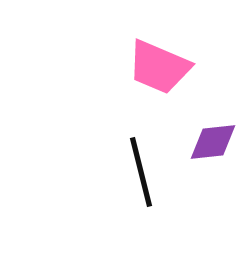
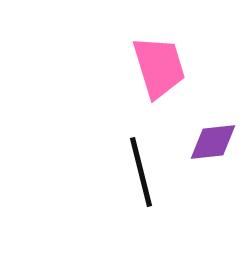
pink trapezoid: rotated 130 degrees counterclockwise
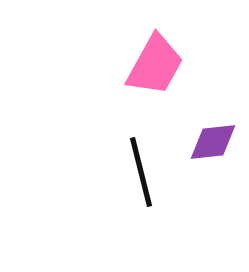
pink trapezoid: moved 4 px left, 2 px up; rotated 46 degrees clockwise
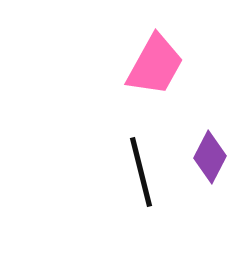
purple diamond: moved 3 px left, 15 px down; rotated 57 degrees counterclockwise
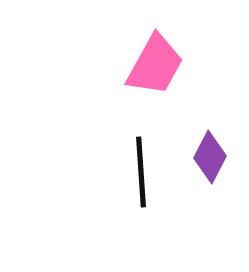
black line: rotated 10 degrees clockwise
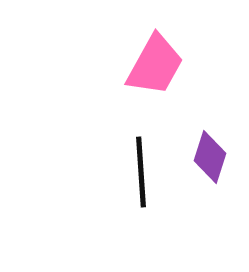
purple diamond: rotated 9 degrees counterclockwise
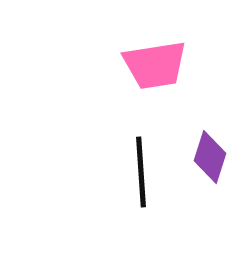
pink trapezoid: rotated 52 degrees clockwise
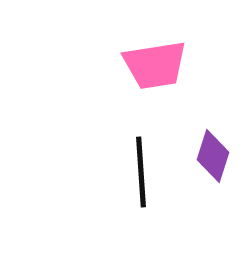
purple diamond: moved 3 px right, 1 px up
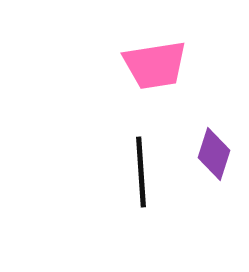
purple diamond: moved 1 px right, 2 px up
